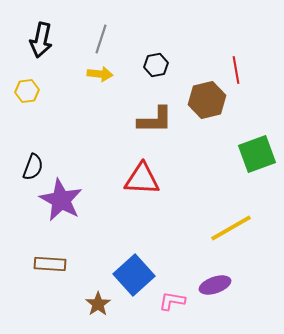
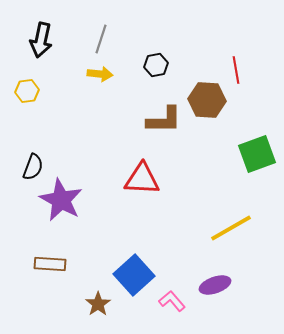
brown hexagon: rotated 18 degrees clockwise
brown L-shape: moved 9 px right
pink L-shape: rotated 40 degrees clockwise
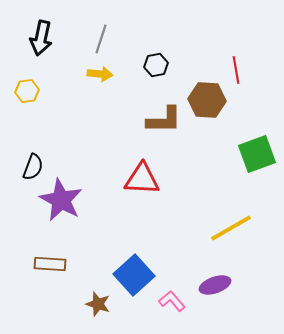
black arrow: moved 2 px up
brown star: rotated 20 degrees counterclockwise
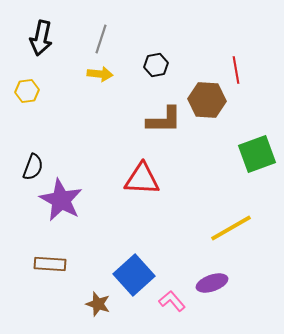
purple ellipse: moved 3 px left, 2 px up
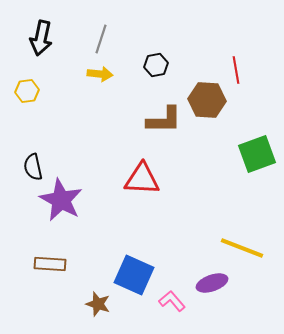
black semicircle: rotated 148 degrees clockwise
yellow line: moved 11 px right, 20 px down; rotated 51 degrees clockwise
blue square: rotated 24 degrees counterclockwise
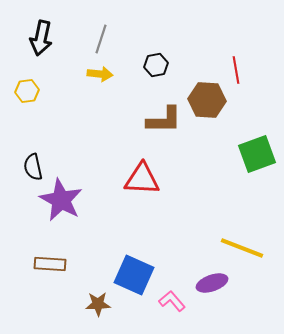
brown star: rotated 20 degrees counterclockwise
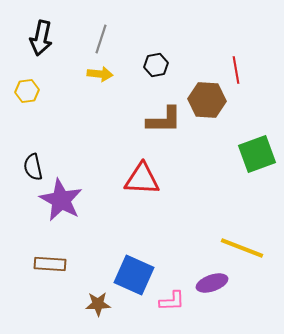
pink L-shape: rotated 128 degrees clockwise
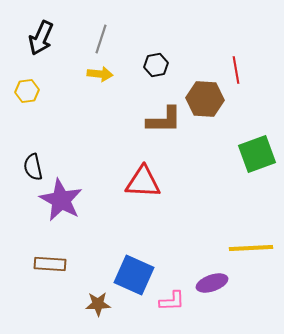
black arrow: rotated 12 degrees clockwise
brown hexagon: moved 2 px left, 1 px up
red triangle: moved 1 px right, 3 px down
yellow line: moved 9 px right; rotated 24 degrees counterclockwise
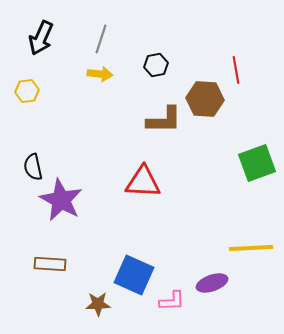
green square: moved 9 px down
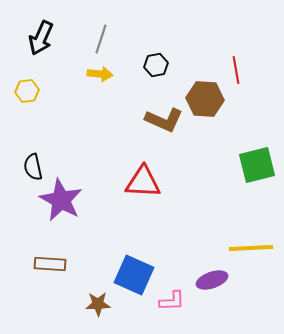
brown L-shape: rotated 24 degrees clockwise
green square: moved 2 px down; rotated 6 degrees clockwise
purple ellipse: moved 3 px up
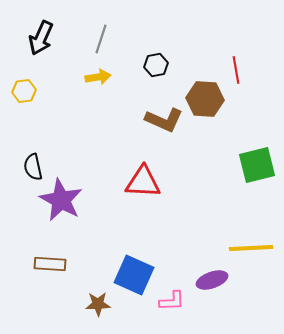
yellow arrow: moved 2 px left, 3 px down; rotated 15 degrees counterclockwise
yellow hexagon: moved 3 px left
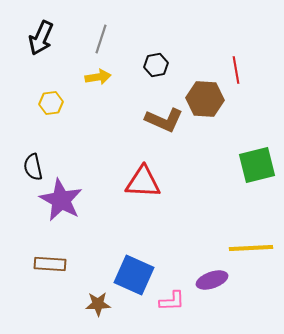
yellow hexagon: moved 27 px right, 12 px down
